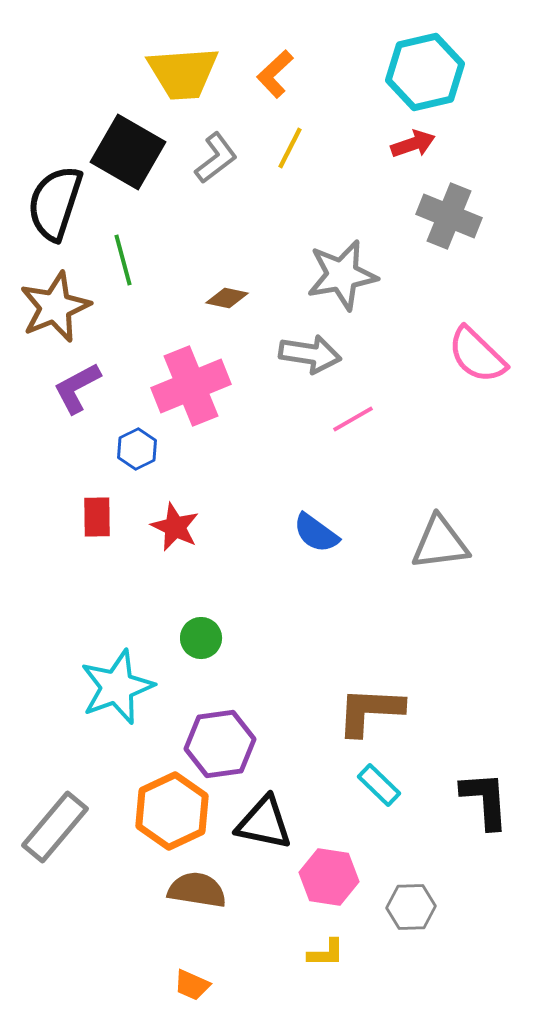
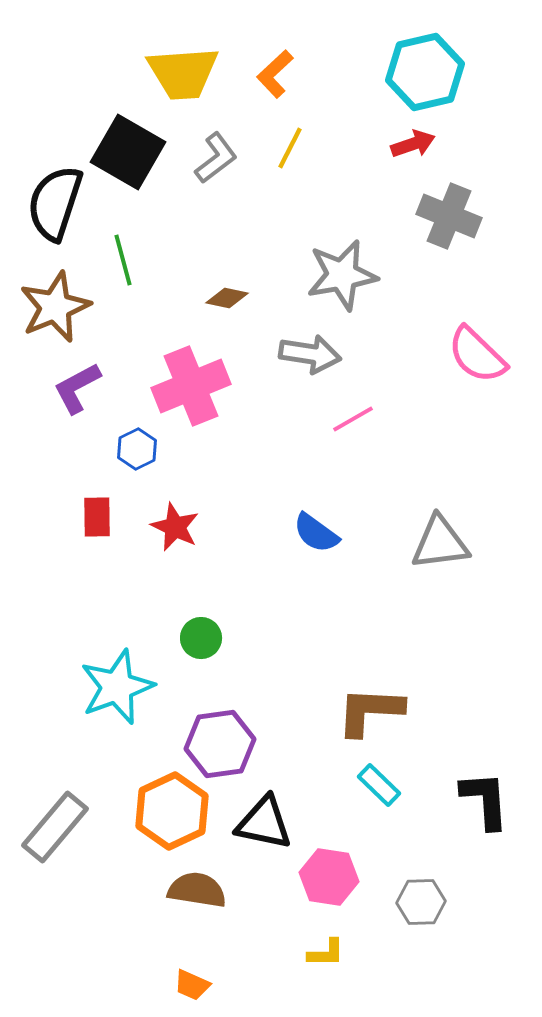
gray hexagon: moved 10 px right, 5 px up
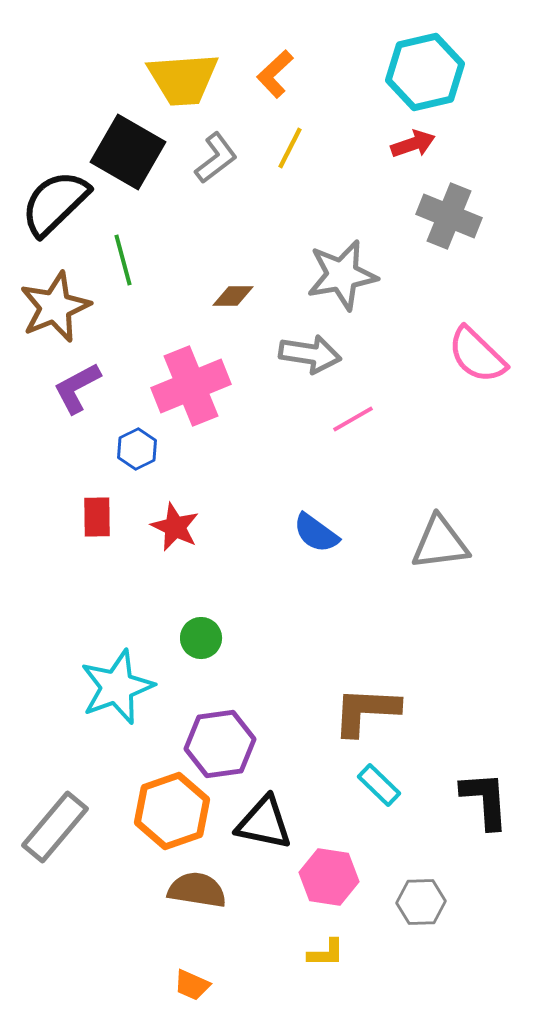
yellow trapezoid: moved 6 px down
black semicircle: rotated 28 degrees clockwise
brown diamond: moved 6 px right, 2 px up; rotated 12 degrees counterclockwise
brown L-shape: moved 4 px left
orange hexagon: rotated 6 degrees clockwise
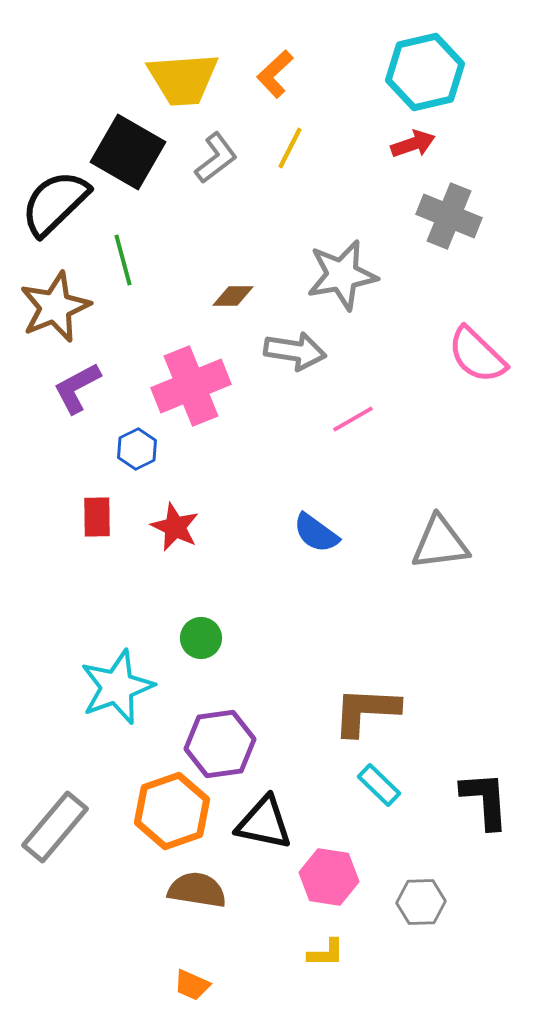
gray arrow: moved 15 px left, 3 px up
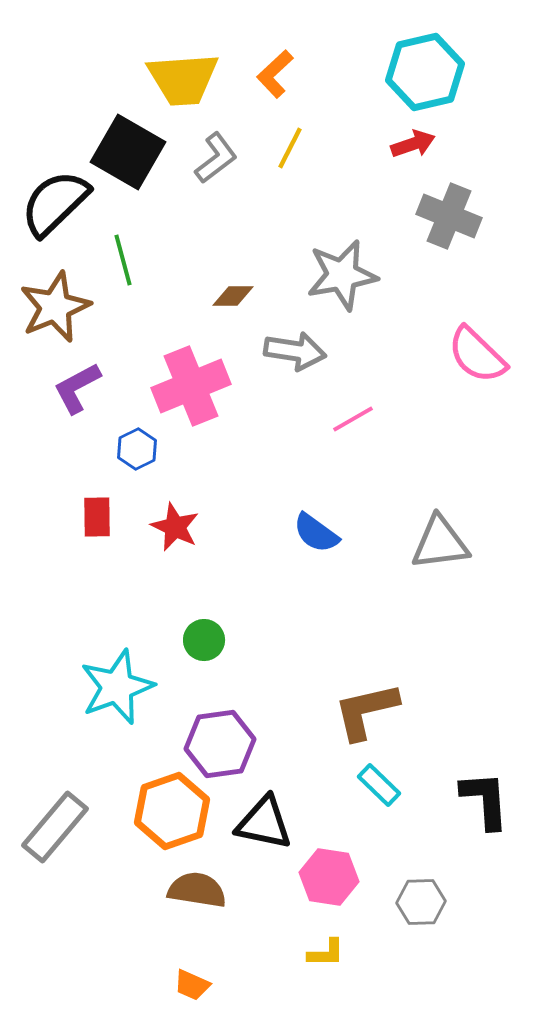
green circle: moved 3 px right, 2 px down
brown L-shape: rotated 16 degrees counterclockwise
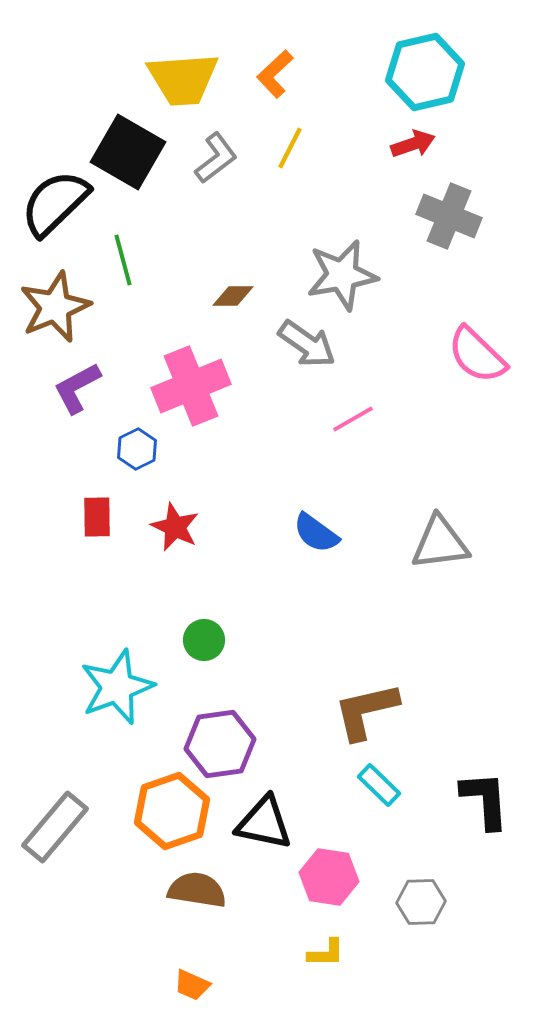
gray arrow: moved 12 px right, 7 px up; rotated 26 degrees clockwise
